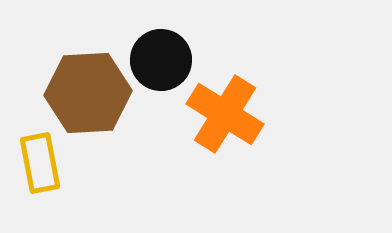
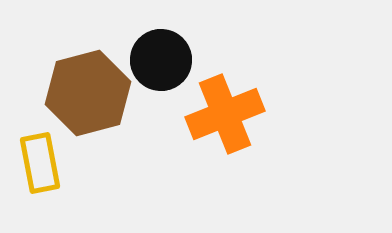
brown hexagon: rotated 12 degrees counterclockwise
orange cross: rotated 36 degrees clockwise
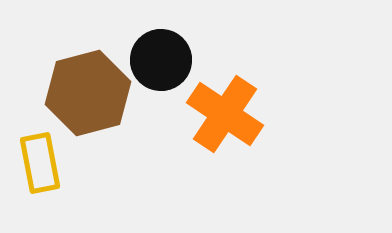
orange cross: rotated 34 degrees counterclockwise
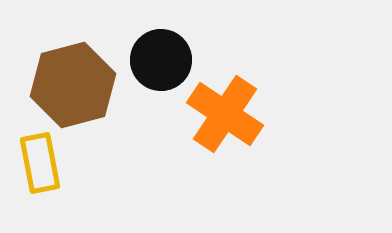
brown hexagon: moved 15 px left, 8 px up
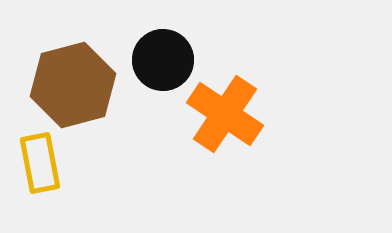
black circle: moved 2 px right
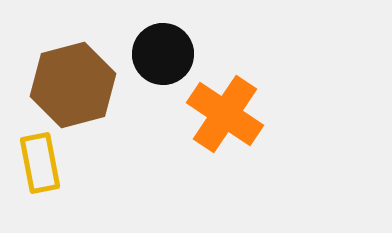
black circle: moved 6 px up
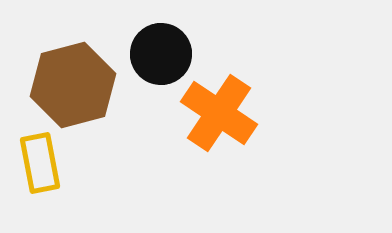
black circle: moved 2 px left
orange cross: moved 6 px left, 1 px up
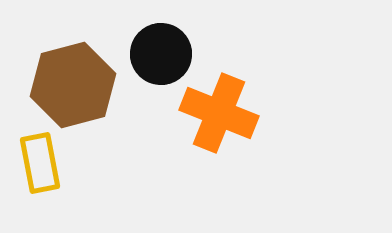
orange cross: rotated 12 degrees counterclockwise
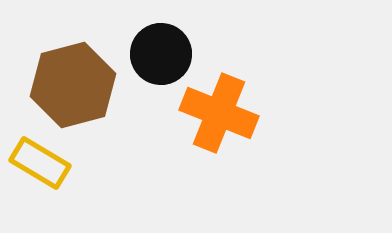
yellow rectangle: rotated 48 degrees counterclockwise
